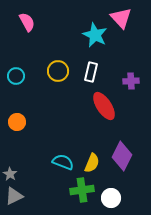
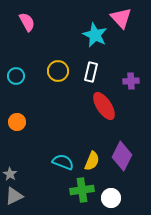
yellow semicircle: moved 2 px up
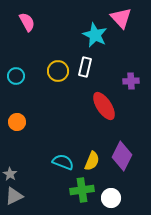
white rectangle: moved 6 px left, 5 px up
